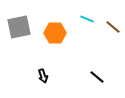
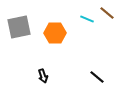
brown line: moved 6 px left, 14 px up
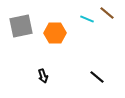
gray square: moved 2 px right, 1 px up
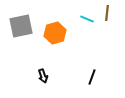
brown line: rotated 56 degrees clockwise
orange hexagon: rotated 15 degrees counterclockwise
black line: moved 5 px left; rotated 70 degrees clockwise
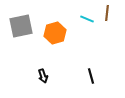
black line: moved 1 px left, 1 px up; rotated 35 degrees counterclockwise
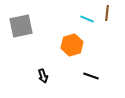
orange hexagon: moved 17 px right, 12 px down
black line: rotated 56 degrees counterclockwise
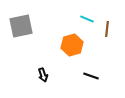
brown line: moved 16 px down
black arrow: moved 1 px up
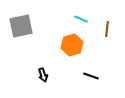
cyan line: moved 6 px left
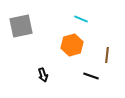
brown line: moved 26 px down
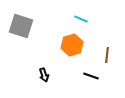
gray square: rotated 30 degrees clockwise
black arrow: moved 1 px right
